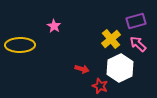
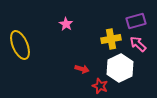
pink star: moved 12 px right, 2 px up
yellow cross: rotated 30 degrees clockwise
yellow ellipse: rotated 68 degrees clockwise
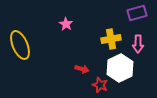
purple rectangle: moved 1 px right, 8 px up
pink arrow: rotated 132 degrees counterclockwise
red star: moved 1 px up
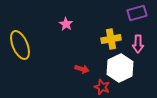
red star: moved 2 px right, 2 px down
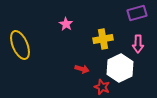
yellow cross: moved 8 px left
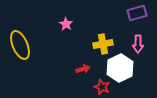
yellow cross: moved 5 px down
red arrow: moved 1 px right; rotated 32 degrees counterclockwise
